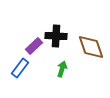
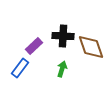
black cross: moved 7 px right
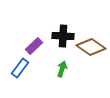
brown diamond: rotated 36 degrees counterclockwise
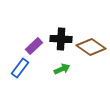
black cross: moved 2 px left, 3 px down
green arrow: rotated 49 degrees clockwise
